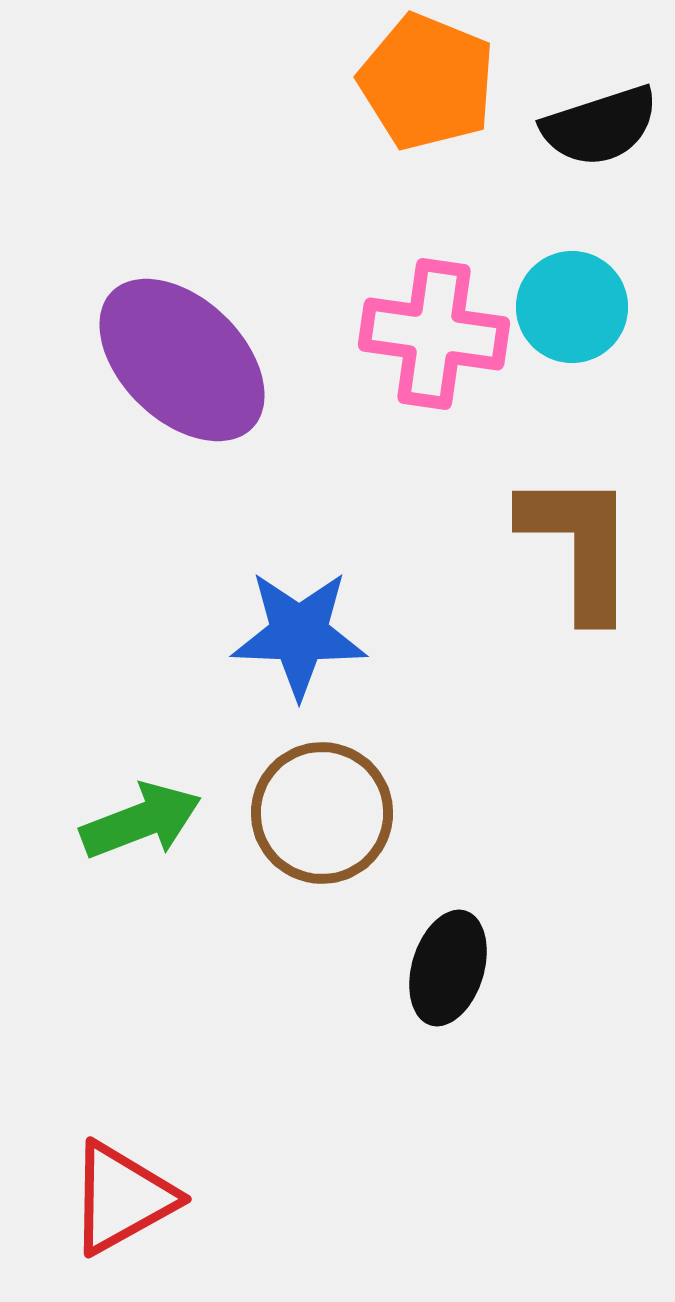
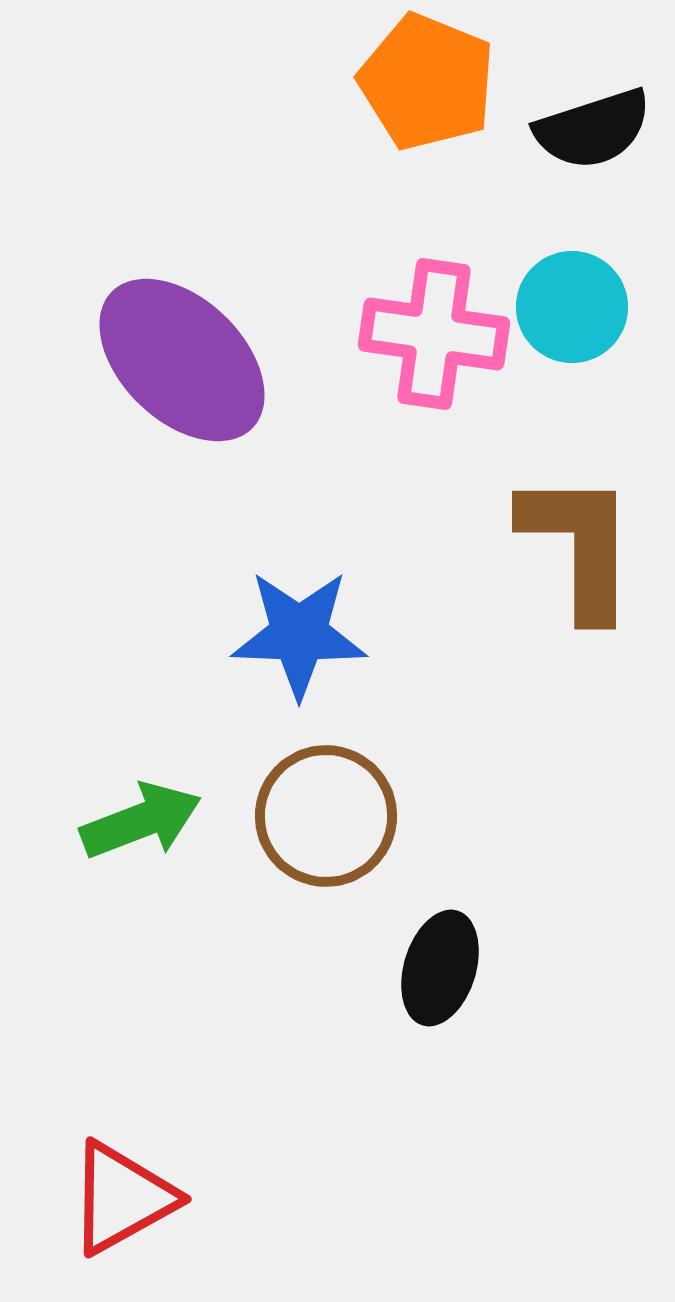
black semicircle: moved 7 px left, 3 px down
brown circle: moved 4 px right, 3 px down
black ellipse: moved 8 px left
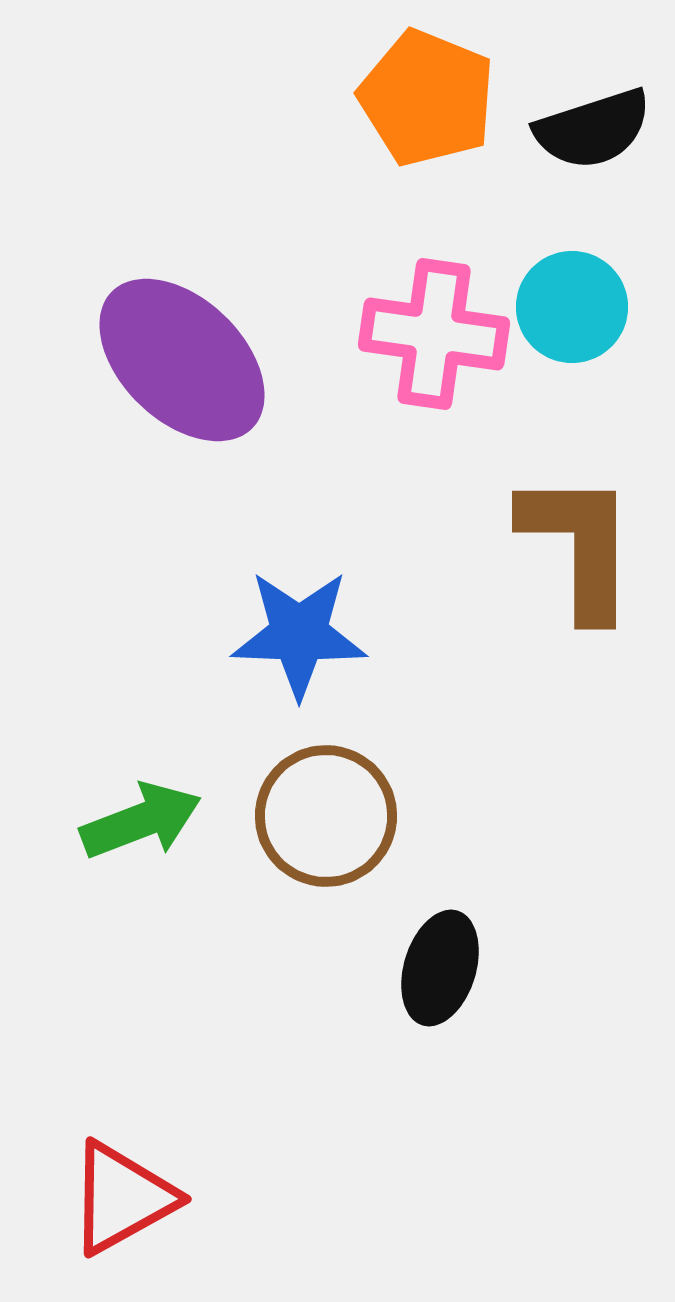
orange pentagon: moved 16 px down
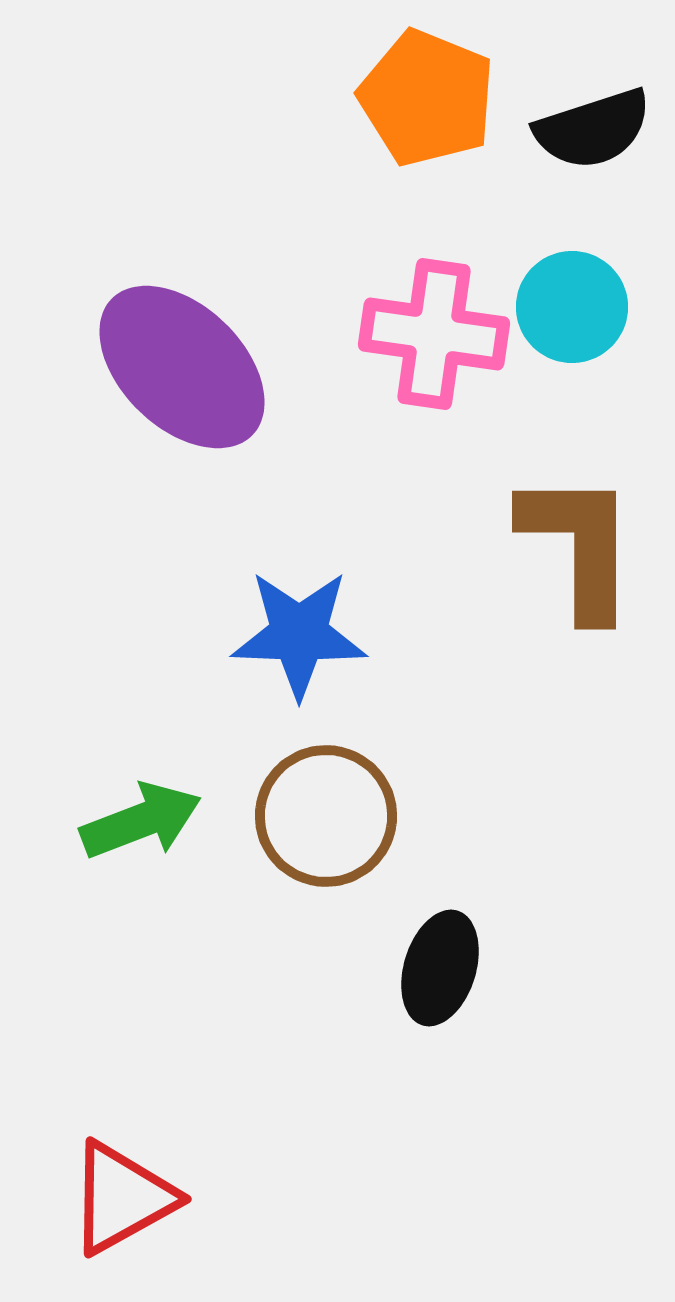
purple ellipse: moved 7 px down
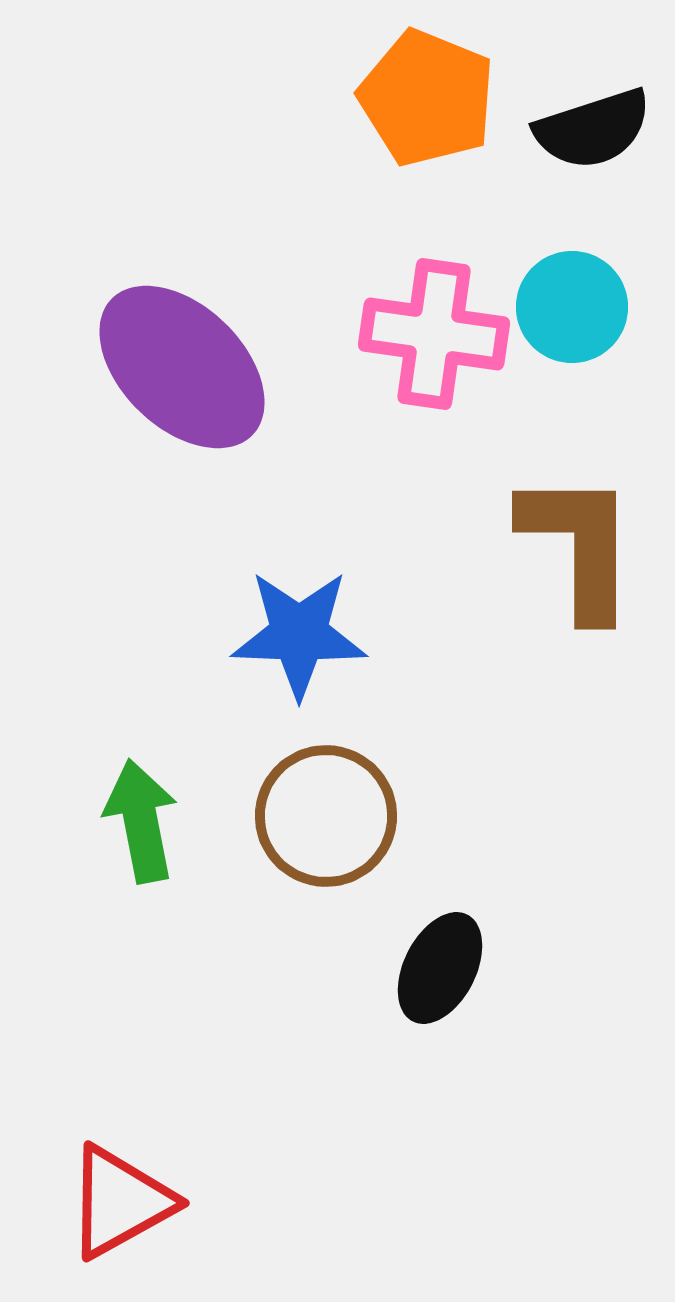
green arrow: rotated 80 degrees counterclockwise
black ellipse: rotated 10 degrees clockwise
red triangle: moved 2 px left, 4 px down
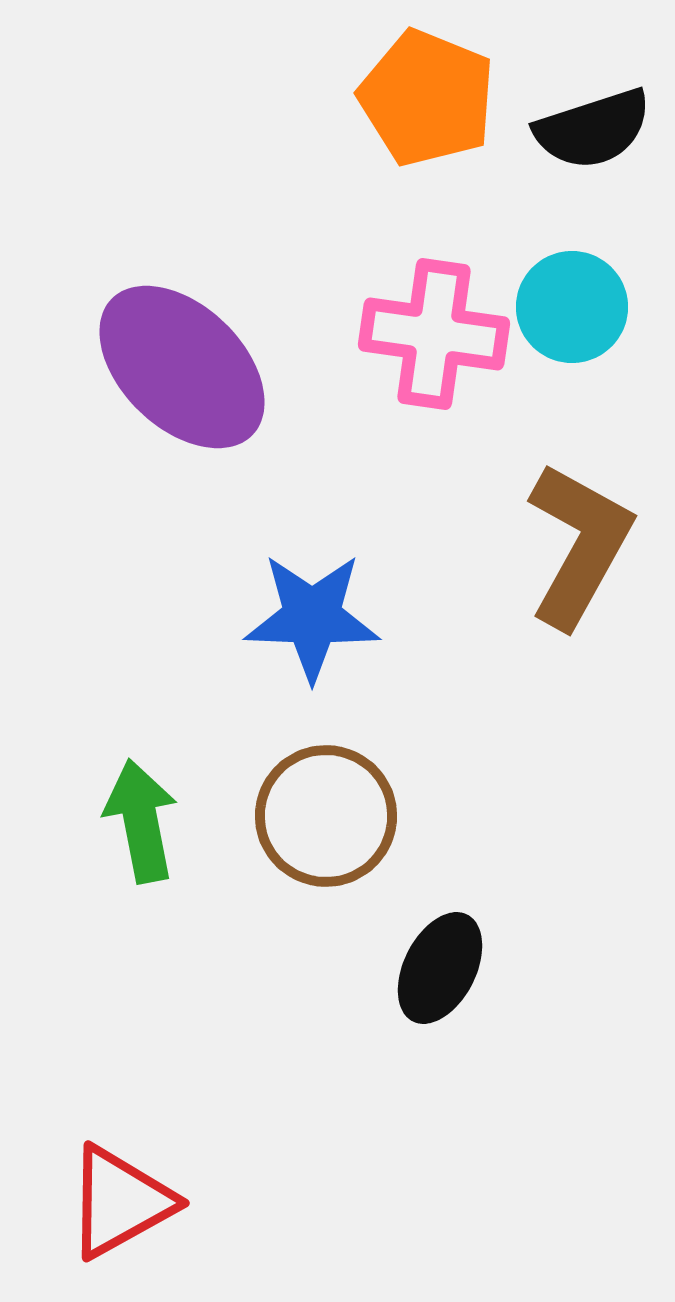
brown L-shape: rotated 29 degrees clockwise
blue star: moved 13 px right, 17 px up
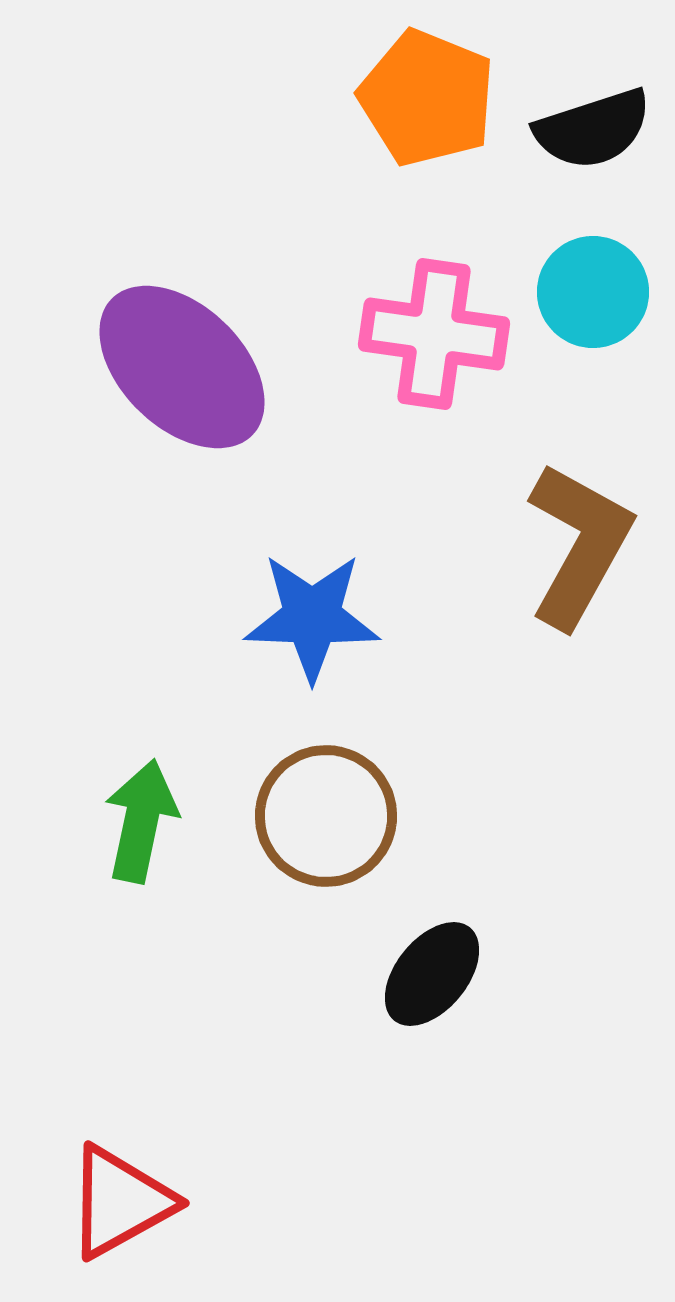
cyan circle: moved 21 px right, 15 px up
green arrow: rotated 23 degrees clockwise
black ellipse: moved 8 px left, 6 px down; rotated 12 degrees clockwise
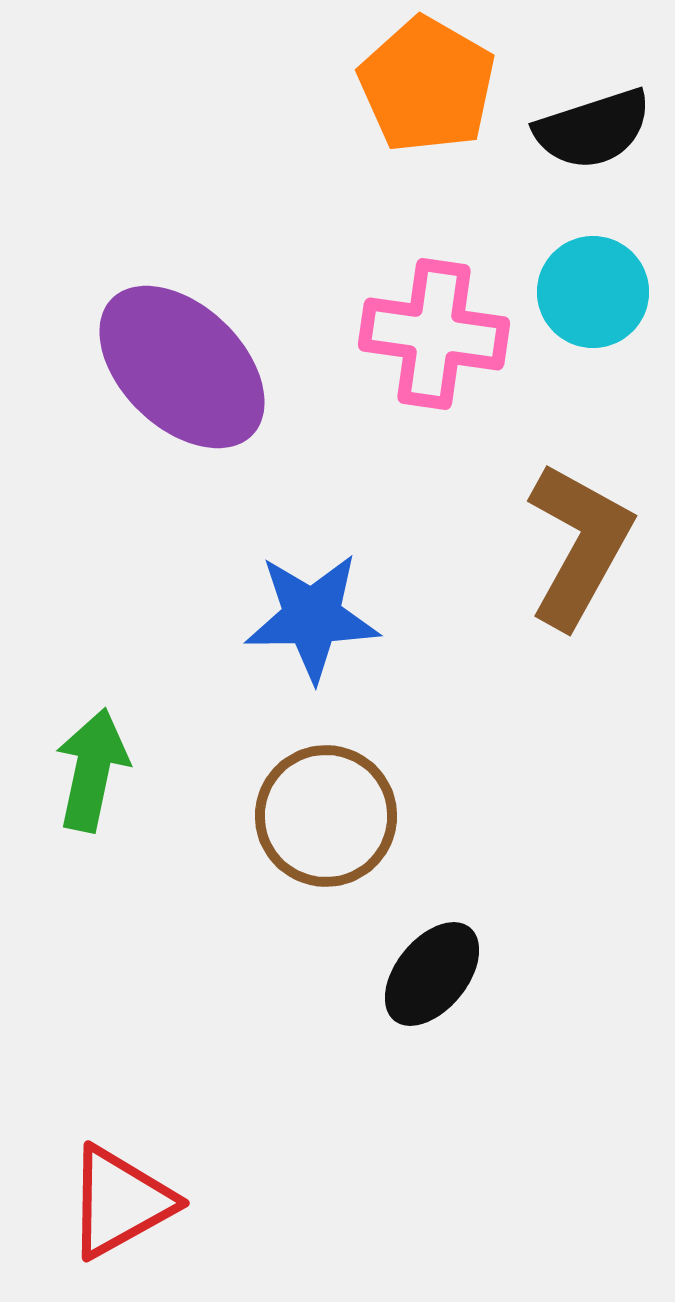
orange pentagon: moved 13 px up; rotated 8 degrees clockwise
blue star: rotated 3 degrees counterclockwise
green arrow: moved 49 px left, 51 px up
